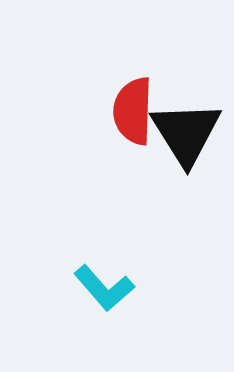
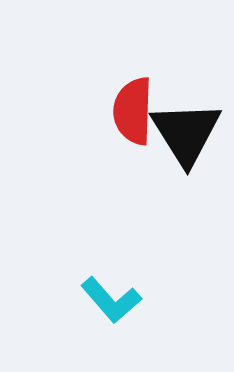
cyan L-shape: moved 7 px right, 12 px down
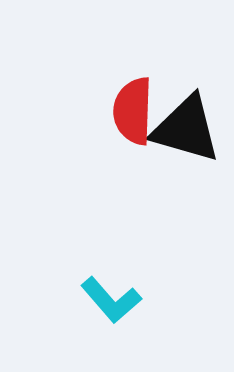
black triangle: moved 4 px up; rotated 42 degrees counterclockwise
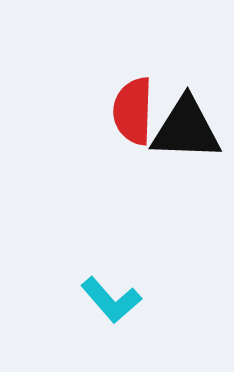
black triangle: rotated 14 degrees counterclockwise
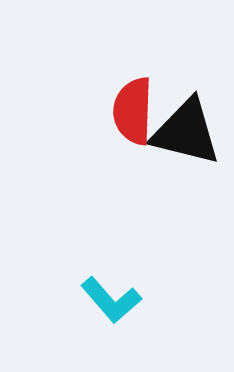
black triangle: moved 3 px down; rotated 12 degrees clockwise
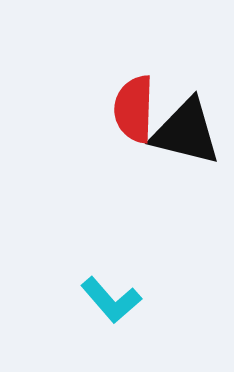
red semicircle: moved 1 px right, 2 px up
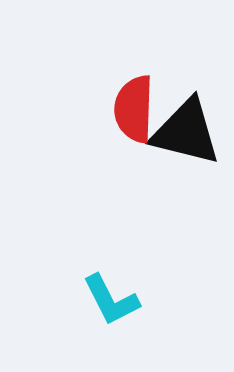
cyan L-shape: rotated 14 degrees clockwise
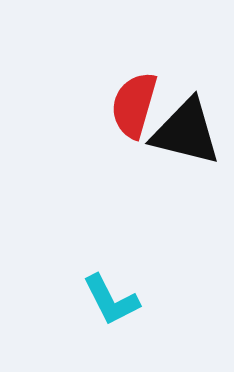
red semicircle: moved 4 px up; rotated 14 degrees clockwise
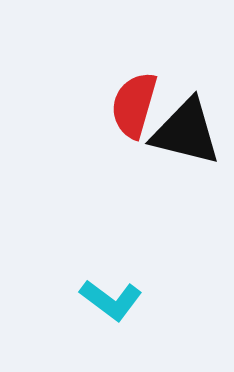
cyan L-shape: rotated 26 degrees counterclockwise
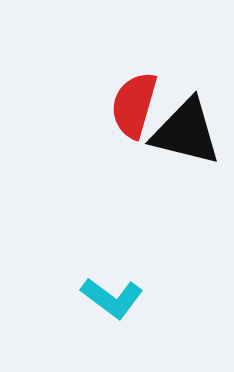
cyan L-shape: moved 1 px right, 2 px up
